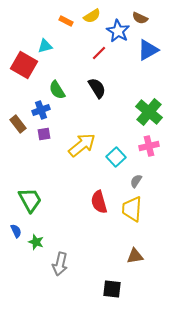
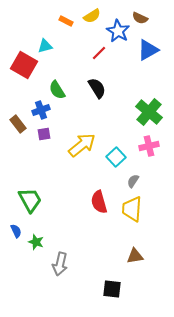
gray semicircle: moved 3 px left
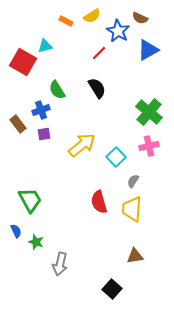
red square: moved 1 px left, 3 px up
black square: rotated 36 degrees clockwise
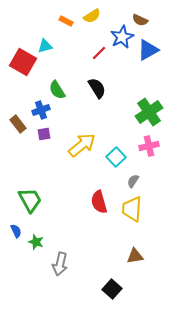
brown semicircle: moved 2 px down
blue star: moved 4 px right, 6 px down; rotated 15 degrees clockwise
green cross: rotated 16 degrees clockwise
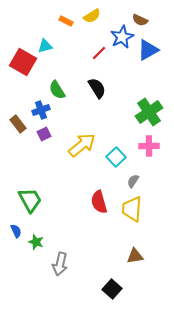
purple square: rotated 16 degrees counterclockwise
pink cross: rotated 12 degrees clockwise
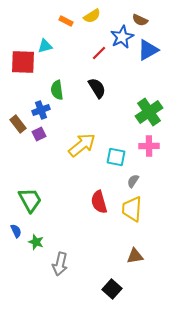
red square: rotated 28 degrees counterclockwise
green semicircle: rotated 24 degrees clockwise
purple square: moved 5 px left
cyan square: rotated 36 degrees counterclockwise
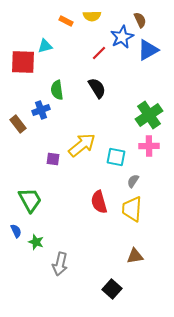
yellow semicircle: rotated 30 degrees clockwise
brown semicircle: rotated 140 degrees counterclockwise
green cross: moved 3 px down
purple square: moved 14 px right, 25 px down; rotated 32 degrees clockwise
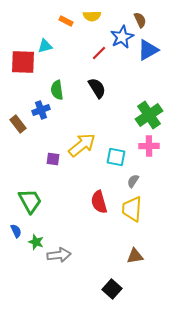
green trapezoid: moved 1 px down
gray arrow: moved 1 px left, 9 px up; rotated 110 degrees counterclockwise
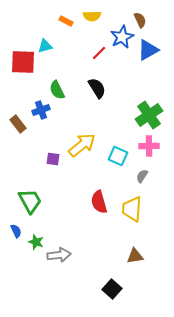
green semicircle: rotated 18 degrees counterclockwise
cyan square: moved 2 px right, 1 px up; rotated 12 degrees clockwise
gray semicircle: moved 9 px right, 5 px up
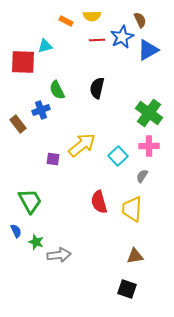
red line: moved 2 px left, 13 px up; rotated 42 degrees clockwise
black semicircle: rotated 135 degrees counterclockwise
green cross: moved 2 px up; rotated 20 degrees counterclockwise
cyan square: rotated 24 degrees clockwise
black square: moved 15 px right; rotated 24 degrees counterclockwise
